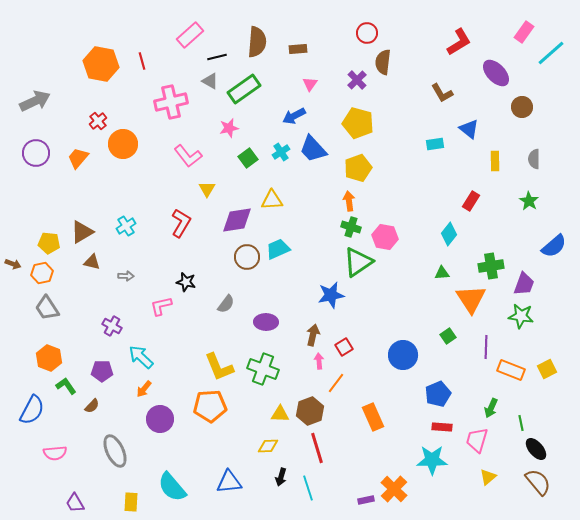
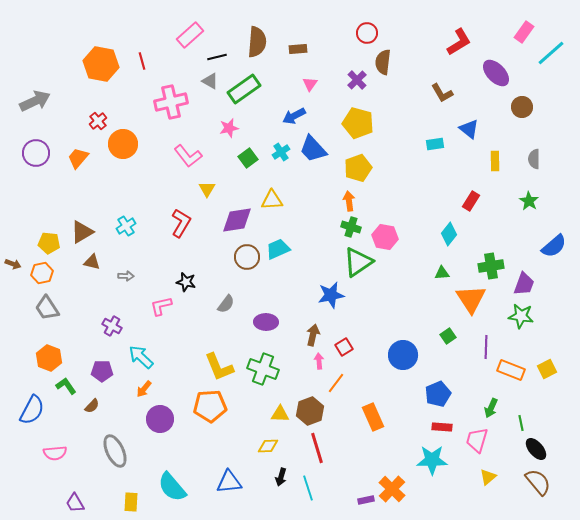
orange cross at (394, 489): moved 2 px left
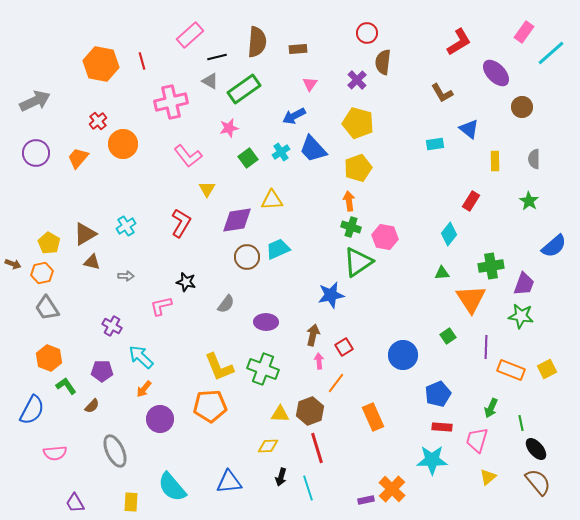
brown triangle at (82, 232): moved 3 px right, 2 px down
yellow pentagon at (49, 243): rotated 25 degrees clockwise
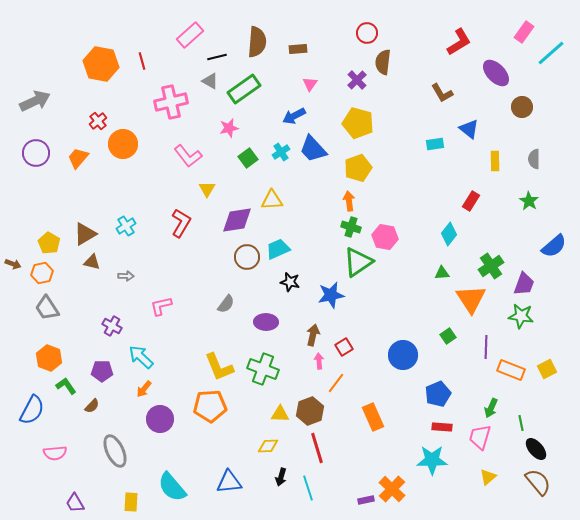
green cross at (491, 266): rotated 25 degrees counterclockwise
black star at (186, 282): moved 104 px right
pink trapezoid at (477, 440): moved 3 px right, 3 px up
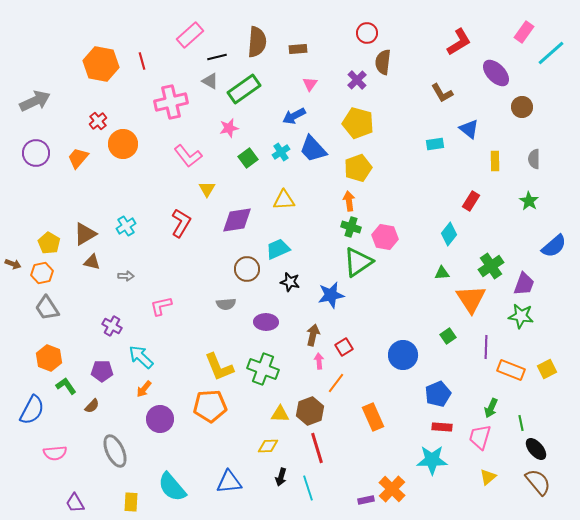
yellow triangle at (272, 200): moved 12 px right
brown circle at (247, 257): moved 12 px down
gray semicircle at (226, 304): rotated 48 degrees clockwise
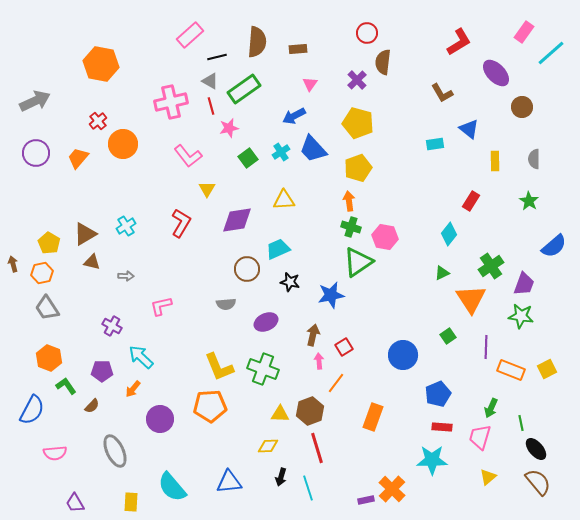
red line at (142, 61): moved 69 px right, 45 px down
brown arrow at (13, 264): rotated 126 degrees counterclockwise
green triangle at (442, 273): rotated 21 degrees counterclockwise
purple ellipse at (266, 322): rotated 25 degrees counterclockwise
orange arrow at (144, 389): moved 11 px left
orange rectangle at (373, 417): rotated 44 degrees clockwise
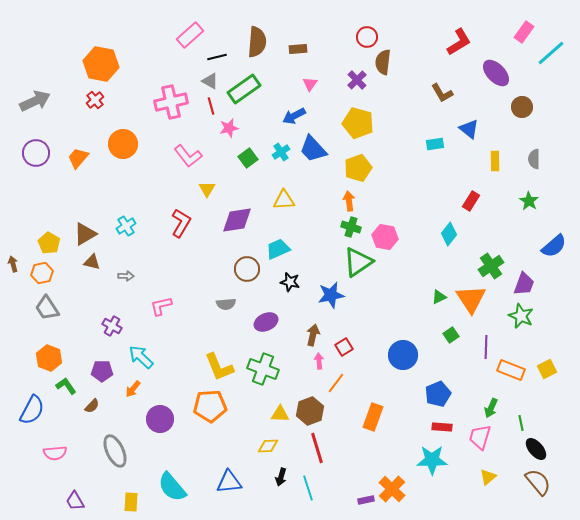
red circle at (367, 33): moved 4 px down
red cross at (98, 121): moved 3 px left, 21 px up
green triangle at (442, 273): moved 3 px left, 24 px down
green star at (521, 316): rotated 15 degrees clockwise
green square at (448, 336): moved 3 px right, 1 px up
purple trapezoid at (75, 503): moved 2 px up
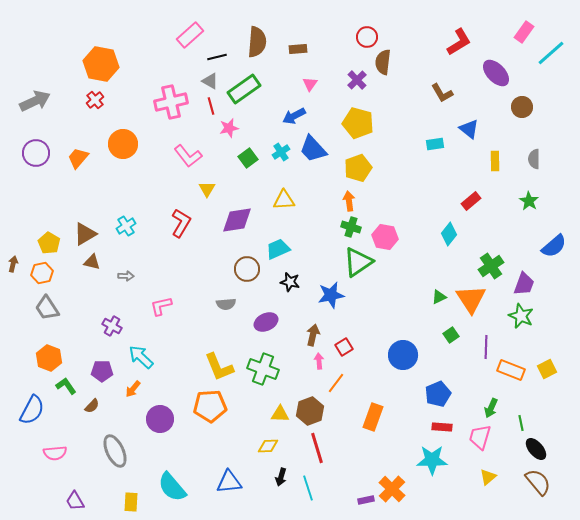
red rectangle at (471, 201): rotated 18 degrees clockwise
brown arrow at (13, 264): rotated 28 degrees clockwise
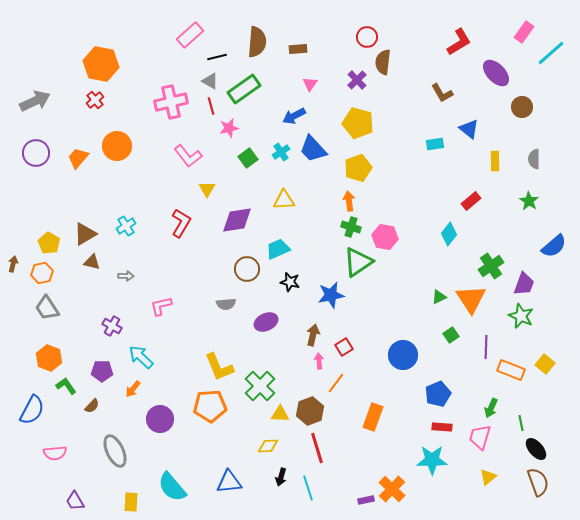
orange circle at (123, 144): moved 6 px left, 2 px down
green cross at (263, 369): moved 3 px left, 17 px down; rotated 24 degrees clockwise
yellow square at (547, 369): moved 2 px left, 5 px up; rotated 24 degrees counterclockwise
brown semicircle at (538, 482): rotated 20 degrees clockwise
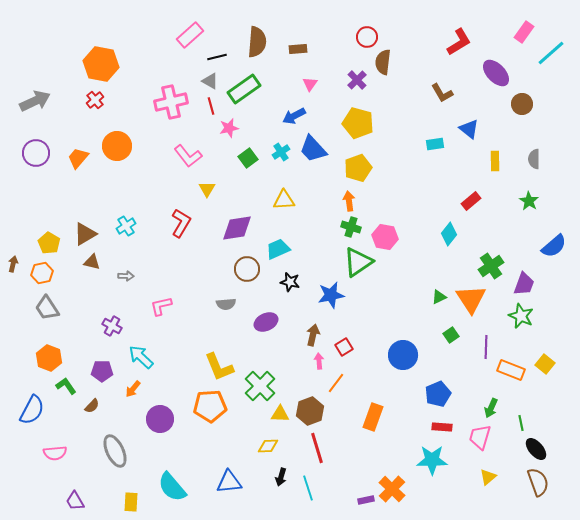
brown circle at (522, 107): moved 3 px up
purple diamond at (237, 220): moved 8 px down
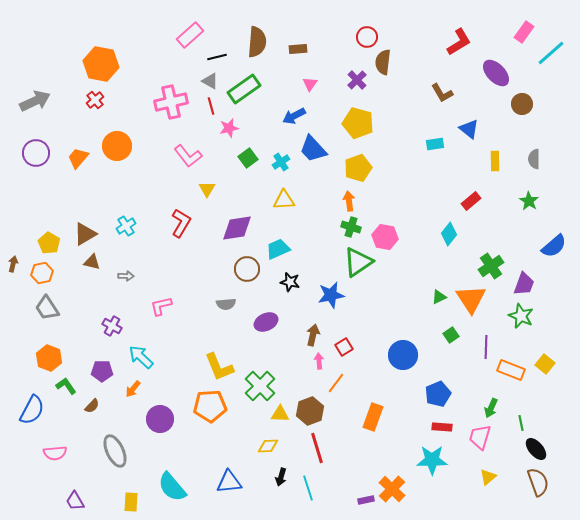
cyan cross at (281, 152): moved 10 px down
